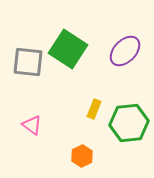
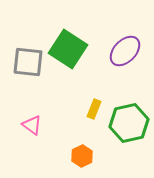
green hexagon: rotated 6 degrees counterclockwise
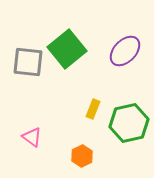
green square: moved 1 px left; rotated 18 degrees clockwise
yellow rectangle: moved 1 px left
pink triangle: moved 12 px down
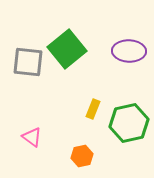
purple ellipse: moved 4 px right; rotated 48 degrees clockwise
orange hexagon: rotated 15 degrees clockwise
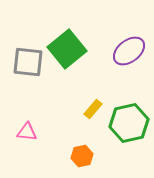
purple ellipse: rotated 40 degrees counterclockwise
yellow rectangle: rotated 18 degrees clockwise
pink triangle: moved 5 px left, 5 px up; rotated 30 degrees counterclockwise
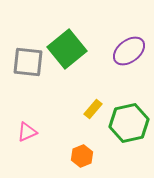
pink triangle: rotated 30 degrees counterclockwise
orange hexagon: rotated 10 degrees counterclockwise
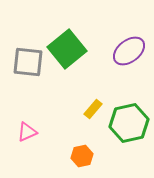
orange hexagon: rotated 10 degrees clockwise
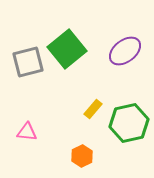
purple ellipse: moved 4 px left
gray square: rotated 20 degrees counterclockwise
pink triangle: rotated 30 degrees clockwise
orange hexagon: rotated 15 degrees counterclockwise
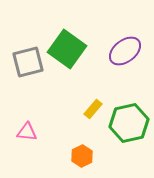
green square: rotated 15 degrees counterclockwise
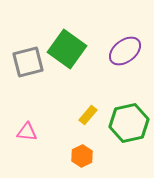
yellow rectangle: moved 5 px left, 6 px down
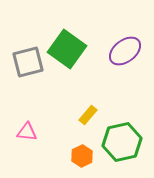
green hexagon: moved 7 px left, 19 px down
